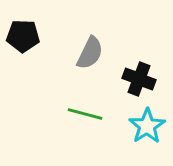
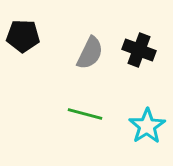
black cross: moved 29 px up
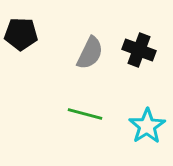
black pentagon: moved 2 px left, 2 px up
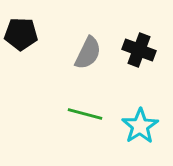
gray semicircle: moved 2 px left
cyan star: moved 7 px left
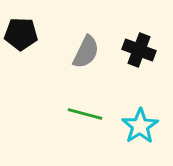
gray semicircle: moved 2 px left, 1 px up
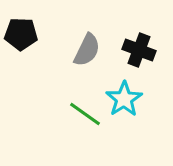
gray semicircle: moved 1 px right, 2 px up
green line: rotated 20 degrees clockwise
cyan star: moved 16 px left, 27 px up
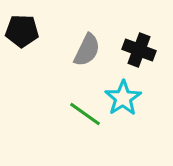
black pentagon: moved 1 px right, 3 px up
cyan star: moved 1 px left, 1 px up
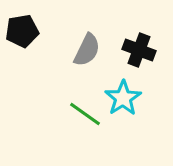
black pentagon: rotated 12 degrees counterclockwise
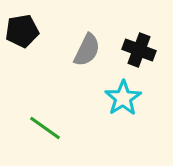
green line: moved 40 px left, 14 px down
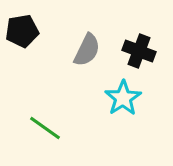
black cross: moved 1 px down
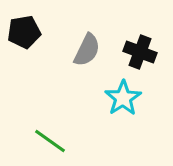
black pentagon: moved 2 px right, 1 px down
black cross: moved 1 px right, 1 px down
green line: moved 5 px right, 13 px down
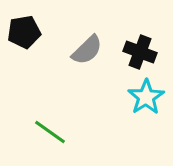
gray semicircle: rotated 20 degrees clockwise
cyan star: moved 23 px right, 1 px up
green line: moved 9 px up
